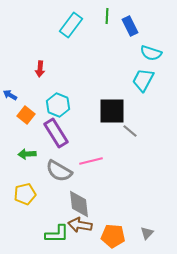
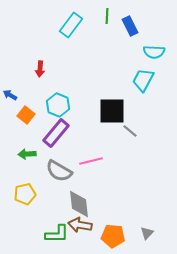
cyan semicircle: moved 3 px right, 1 px up; rotated 15 degrees counterclockwise
purple rectangle: rotated 72 degrees clockwise
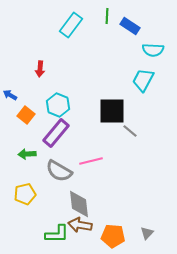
blue rectangle: rotated 30 degrees counterclockwise
cyan semicircle: moved 1 px left, 2 px up
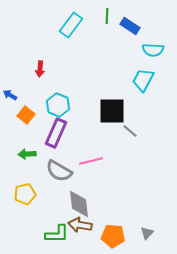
purple rectangle: rotated 16 degrees counterclockwise
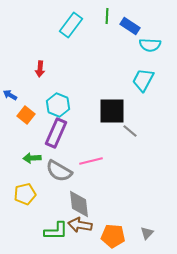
cyan semicircle: moved 3 px left, 5 px up
green arrow: moved 5 px right, 4 px down
green L-shape: moved 1 px left, 3 px up
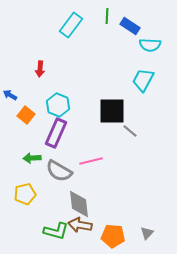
green L-shape: rotated 15 degrees clockwise
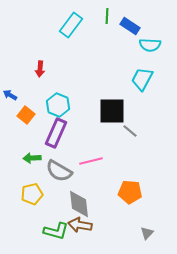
cyan trapezoid: moved 1 px left, 1 px up
yellow pentagon: moved 7 px right
orange pentagon: moved 17 px right, 44 px up
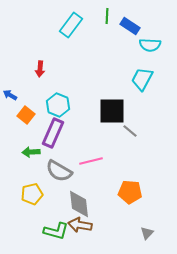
purple rectangle: moved 3 px left
green arrow: moved 1 px left, 6 px up
